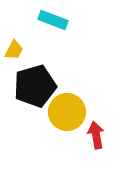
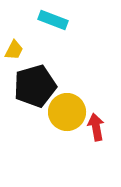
red arrow: moved 8 px up
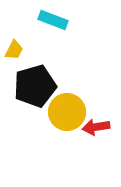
red arrow: rotated 88 degrees counterclockwise
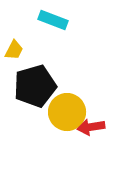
red arrow: moved 5 px left
